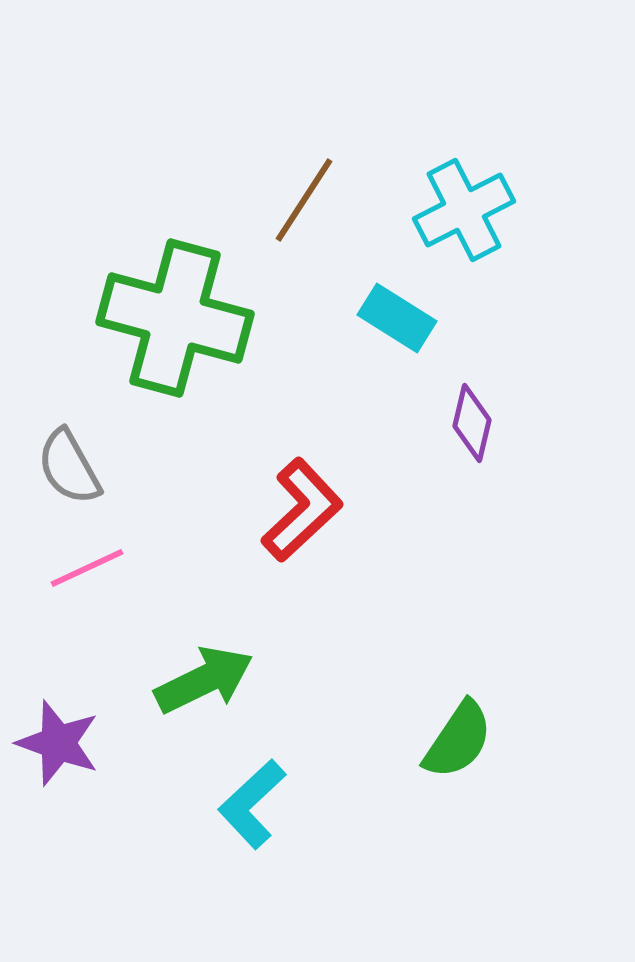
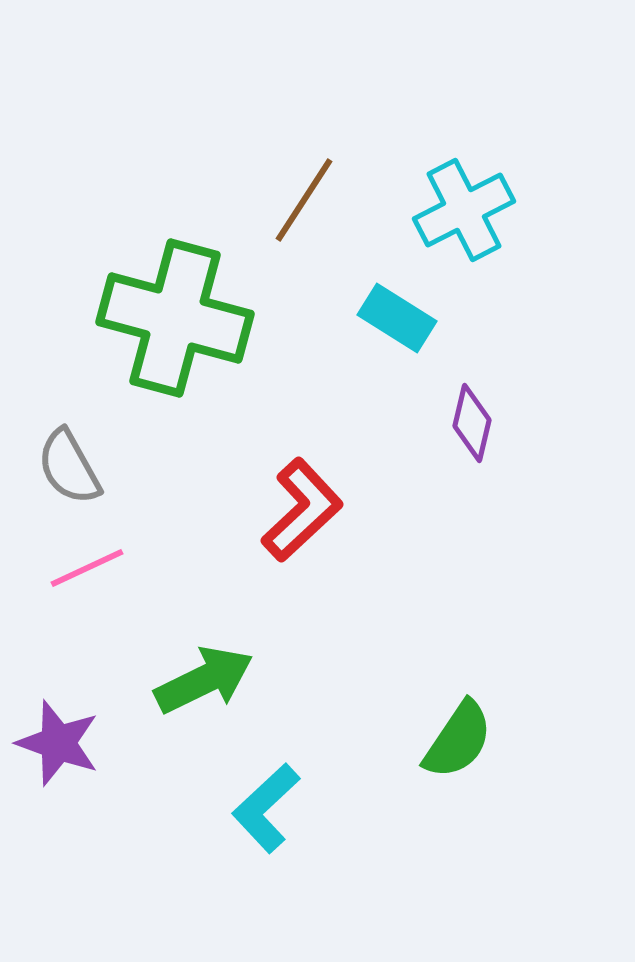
cyan L-shape: moved 14 px right, 4 px down
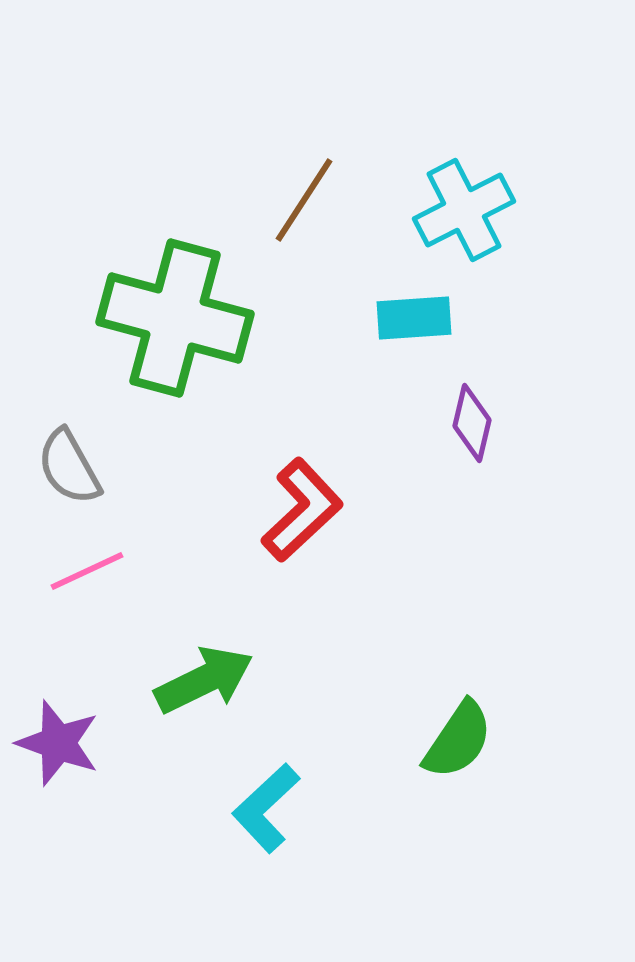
cyan rectangle: moved 17 px right; rotated 36 degrees counterclockwise
pink line: moved 3 px down
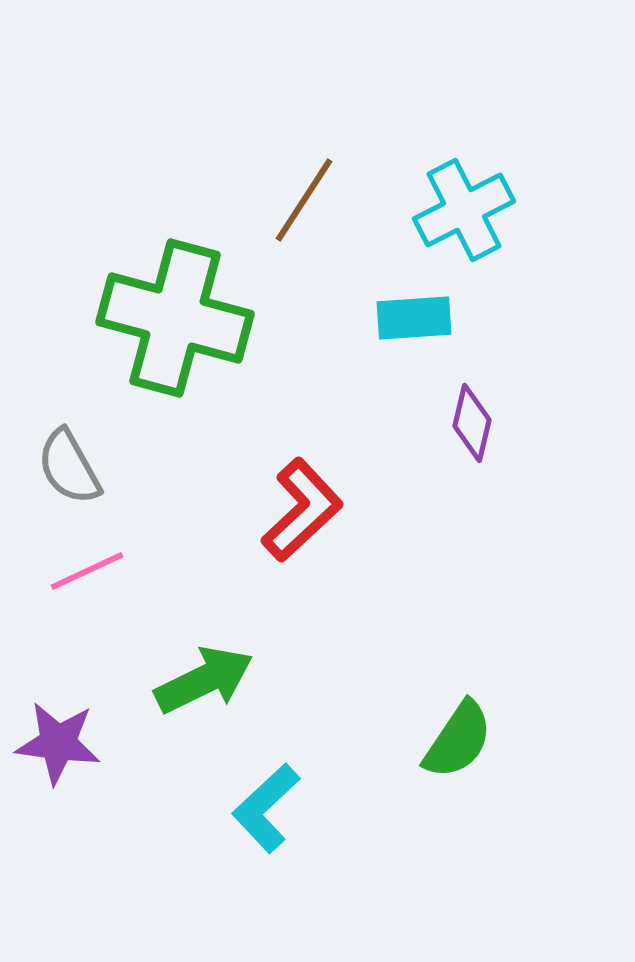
purple star: rotated 12 degrees counterclockwise
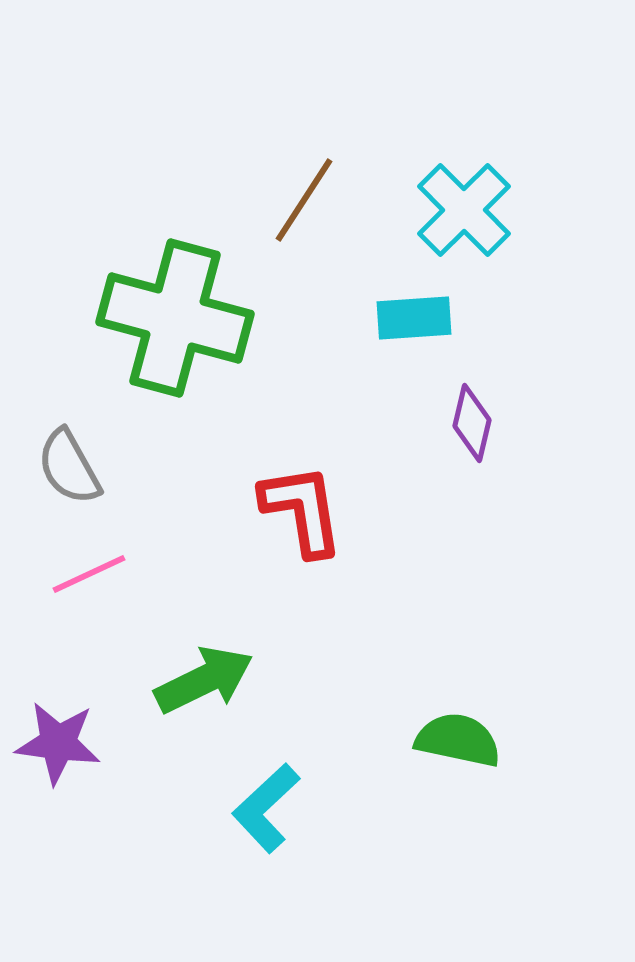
cyan cross: rotated 18 degrees counterclockwise
red L-shape: rotated 56 degrees counterclockwise
pink line: moved 2 px right, 3 px down
green semicircle: rotated 112 degrees counterclockwise
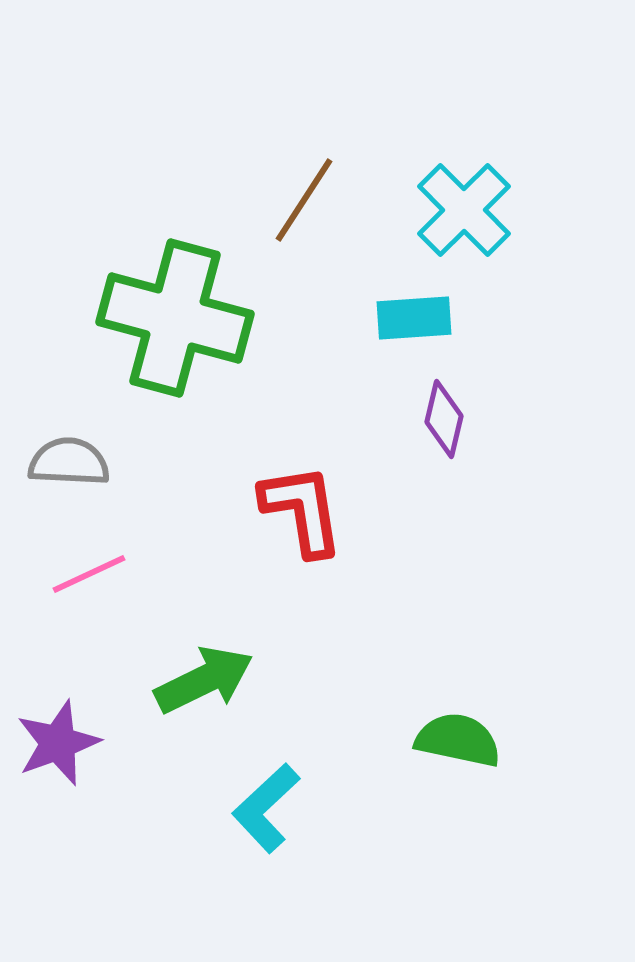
purple diamond: moved 28 px left, 4 px up
gray semicircle: moved 5 px up; rotated 122 degrees clockwise
purple star: rotated 28 degrees counterclockwise
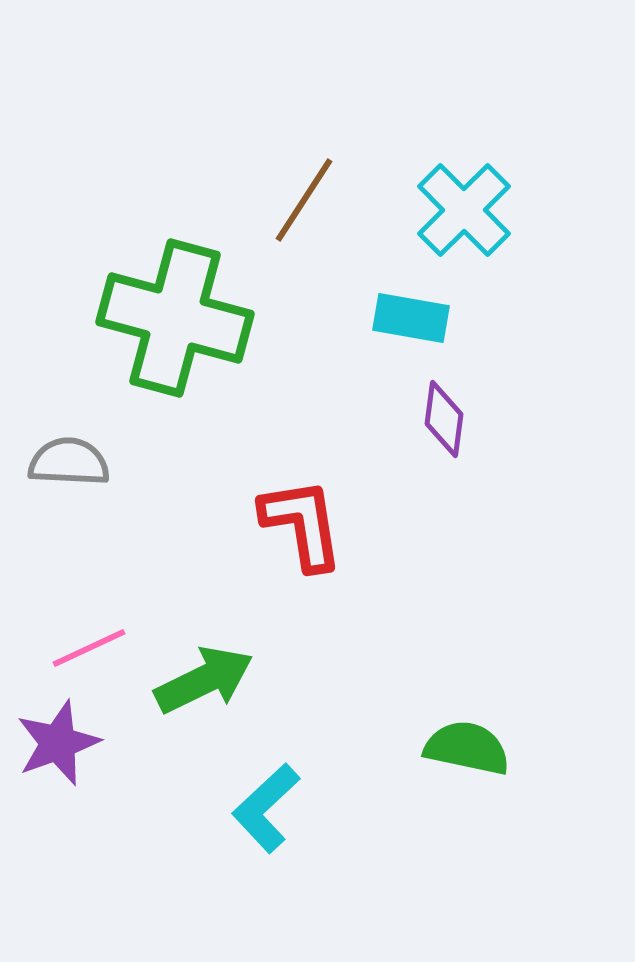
cyan rectangle: moved 3 px left; rotated 14 degrees clockwise
purple diamond: rotated 6 degrees counterclockwise
red L-shape: moved 14 px down
pink line: moved 74 px down
green semicircle: moved 9 px right, 8 px down
